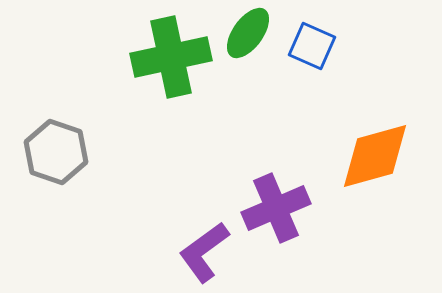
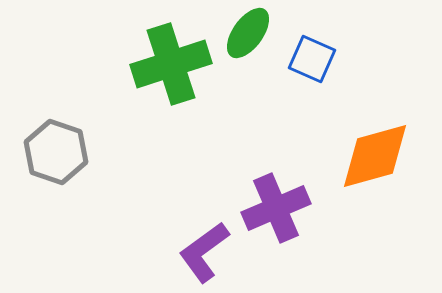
blue square: moved 13 px down
green cross: moved 7 px down; rotated 6 degrees counterclockwise
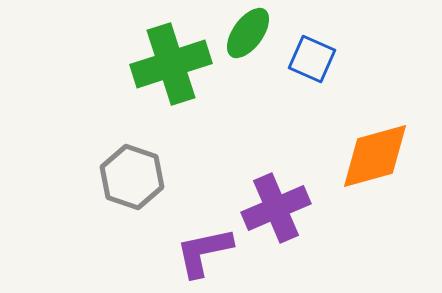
gray hexagon: moved 76 px right, 25 px down
purple L-shape: rotated 24 degrees clockwise
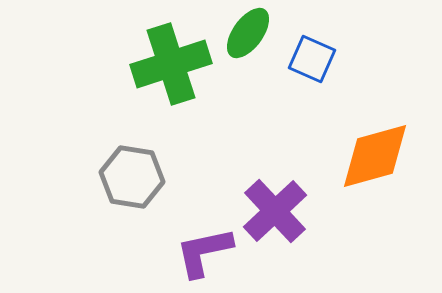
gray hexagon: rotated 10 degrees counterclockwise
purple cross: moved 1 px left, 3 px down; rotated 20 degrees counterclockwise
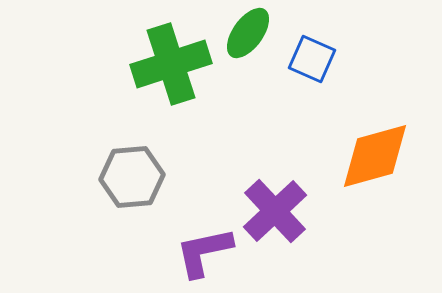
gray hexagon: rotated 14 degrees counterclockwise
